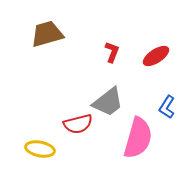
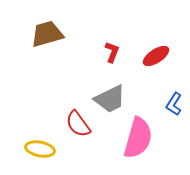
gray trapezoid: moved 2 px right, 3 px up; rotated 12 degrees clockwise
blue L-shape: moved 7 px right, 3 px up
red semicircle: rotated 68 degrees clockwise
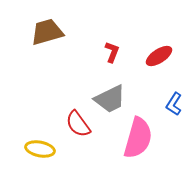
brown trapezoid: moved 2 px up
red ellipse: moved 3 px right
